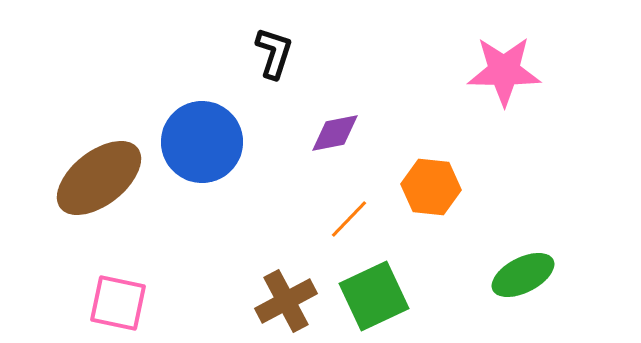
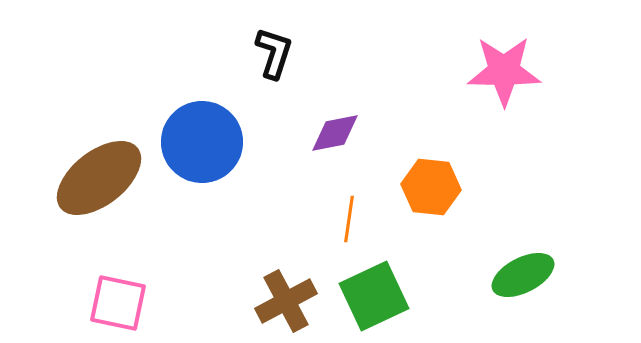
orange line: rotated 36 degrees counterclockwise
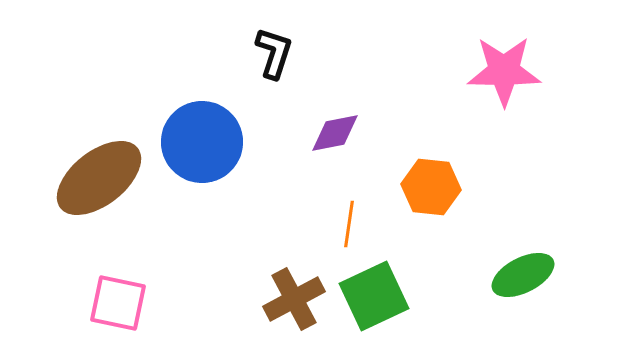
orange line: moved 5 px down
brown cross: moved 8 px right, 2 px up
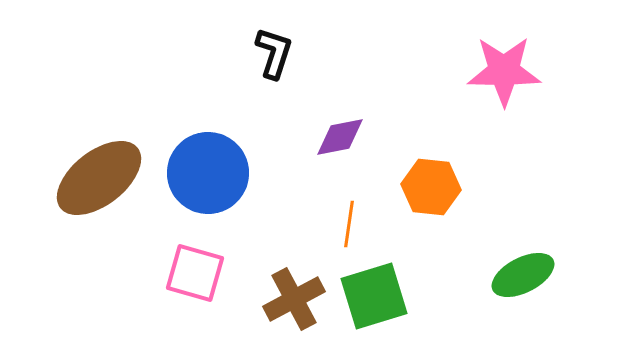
purple diamond: moved 5 px right, 4 px down
blue circle: moved 6 px right, 31 px down
green square: rotated 8 degrees clockwise
pink square: moved 77 px right, 30 px up; rotated 4 degrees clockwise
